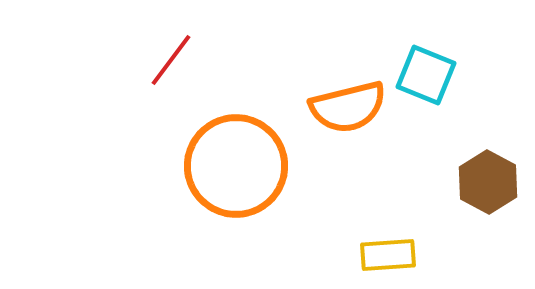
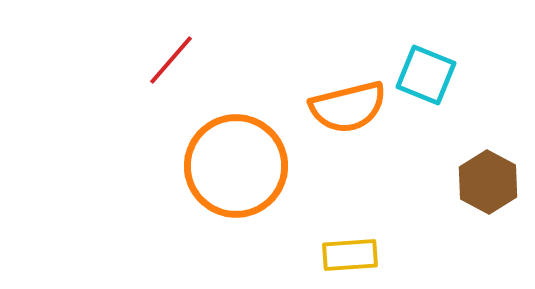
red line: rotated 4 degrees clockwise
yellow rectangle: moved 38 px left
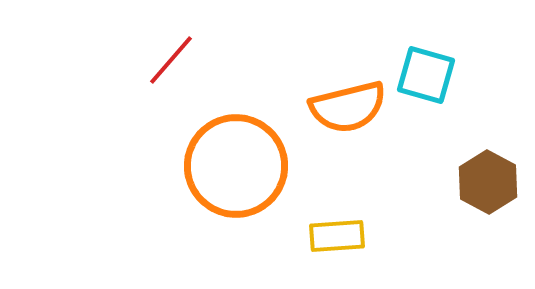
cyan square: rotated 6 degrees counterclockwise
yellow rectangle: moved 13 px left, 19 px up
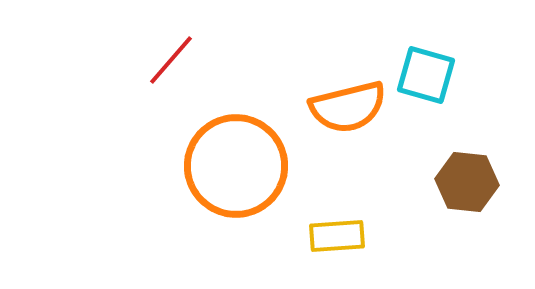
brown hexagon: moved 21 px left; rotated 22 degrees counterclockwise
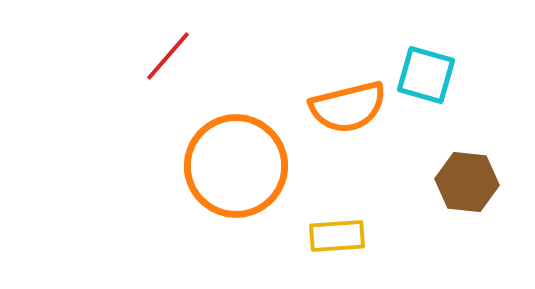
red line: moved 3 px left, 4 px up
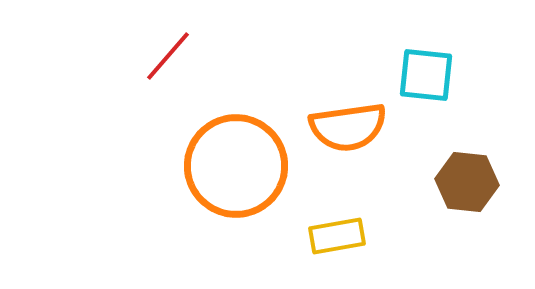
cyan square: rotated 10 degrees counterclockwise
orange semicircle: moved 20 px down; rotated 6 degrees clockwise
yellow rectangle: rotated 6 degrees counterclockwise
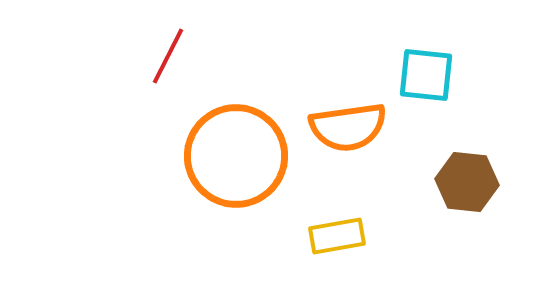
red line: rotated 14 degrees counterclockwise
orange circle: moved 10 px up
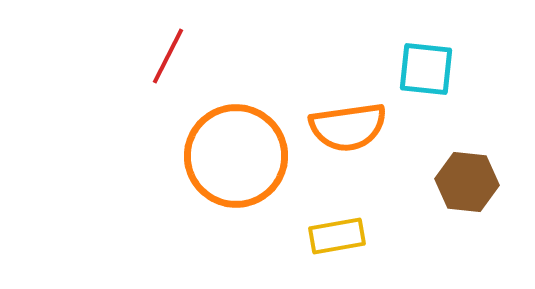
cyan square: moved 6 px up
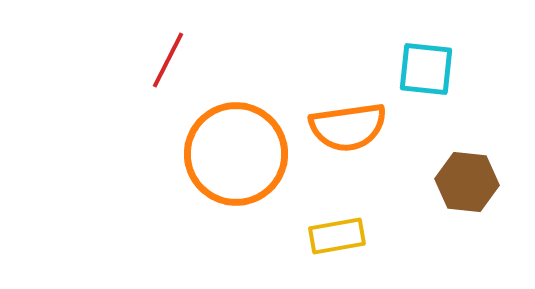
red line: moved 4 px down
orange circle: moved 2 px up
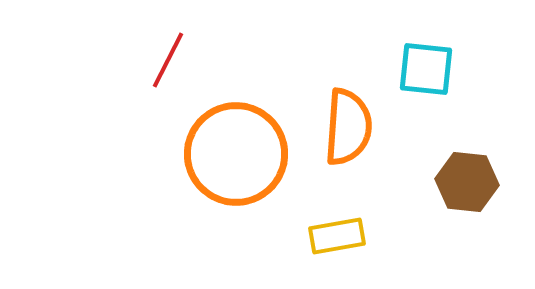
orange semicircle: rotated 78 degrees counterclockwise
